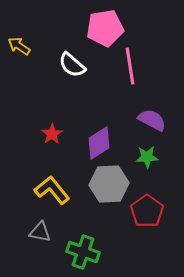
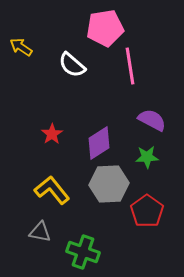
yellow arrow: moved 2 px right, 1 px down
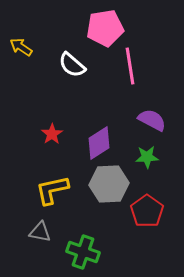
yellow L-shape: rotated 63 degrees counterclockwise
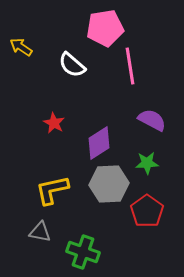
red star: moved 2 px right, 11 px up; rotated 10 degrees counterclockwise
green star: moved 6 px down
